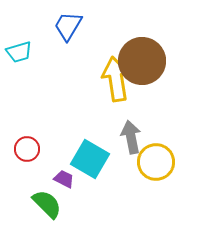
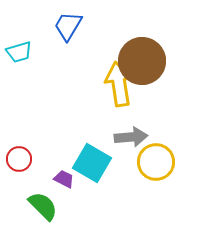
yellow arrow: moved 3 px right, 5 px down
gray arrow: rotated 96 degrees clockwise
red circle: moved 8 px left, 10 px down
cyan square: moved 2 px right, 4 px down
green semicircle: moved 4 px left, 2 px down
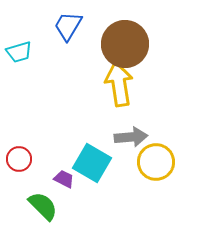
brown circle: moved 17 px left, 17 px up
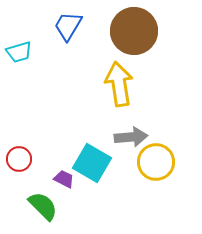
brown circle: moved 9 px right, 13 px up
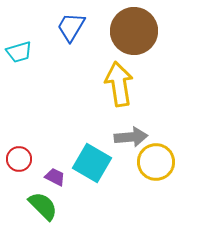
blue trapezoid: moved 3 px right, 1 px down
purple trapezoid: moved 9 px left, 2 px up
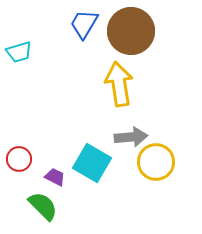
blue trapezoid: moved 13 px right, 3 px up
brown circle: moved 3 px left
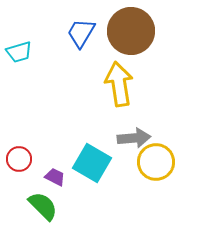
blue trapezoid: moved 3 px left, 9 px down
gray arrow: moved 3 px right, 1 px down
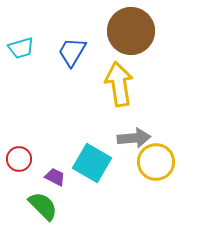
blue trapezoid: moved 9 px left, 19 px down
cyan trapezoid: moved 2 px right, 4 px up
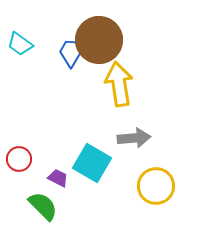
brown circle: moved 32 px left, 9 px down
cyan trapezoid: moved 1 px left, 4 px up; rotated 52 degrees clockwise
yellow circle: moved 24 px down
purple trapezoid: moved 3 px right, 1 px down
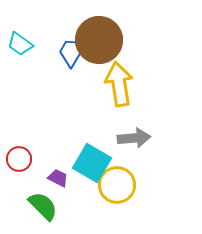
yellow circle: moved 39 px left, 1 px up
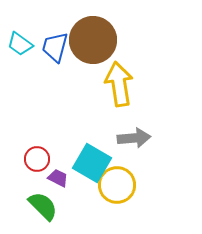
brown circle: moved 6 px left
blue trapezoid: moved 17 px left, 5 px up; rotated 16 degrees counterclockwise
red circle: moved 18 px right
